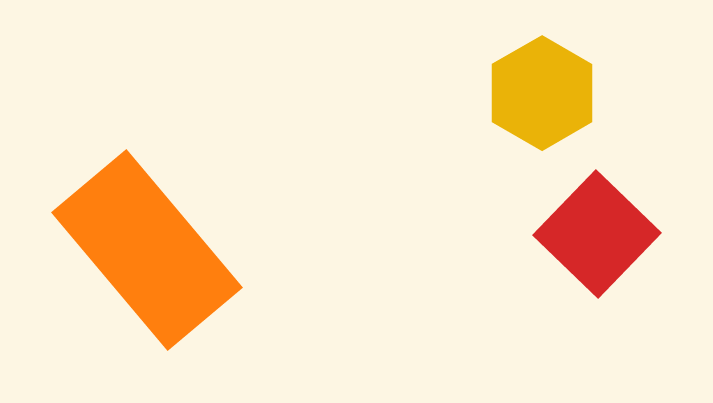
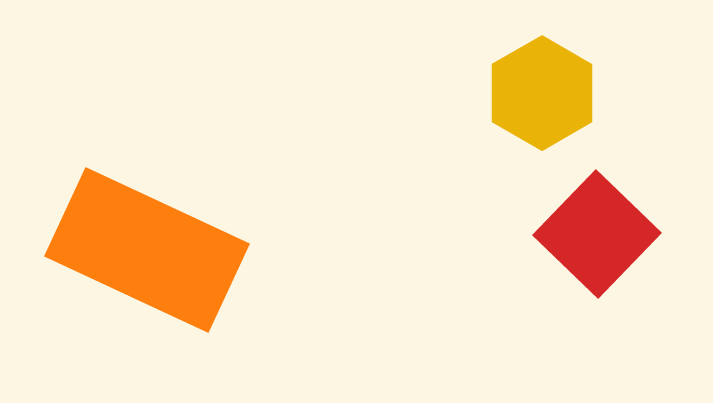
orange rectangle: rotated 25 degrees counterclockwise
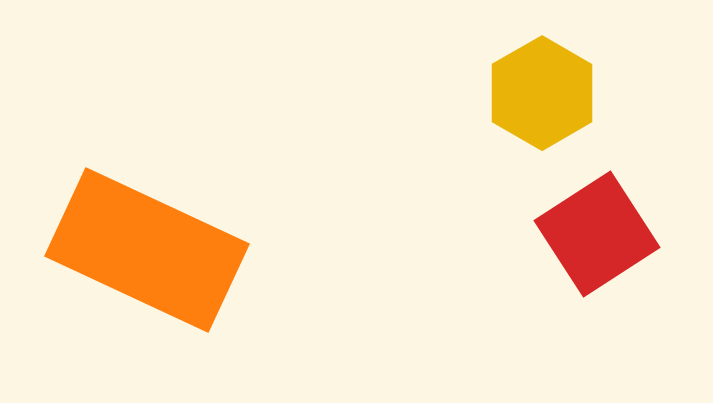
red square: rotated 13 degrees clockwise
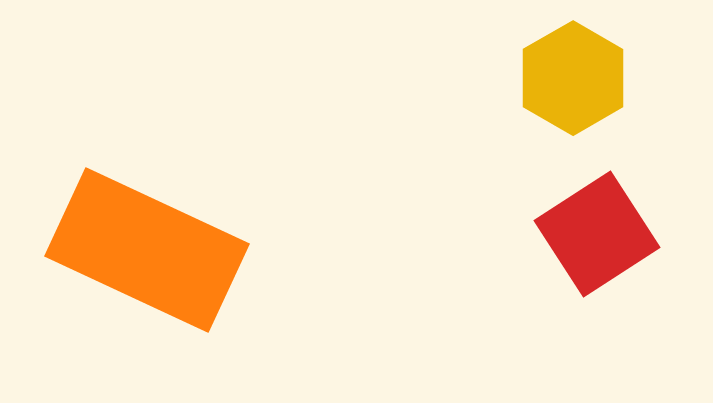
yellow hexagon: moved 31 px right, 15 px up
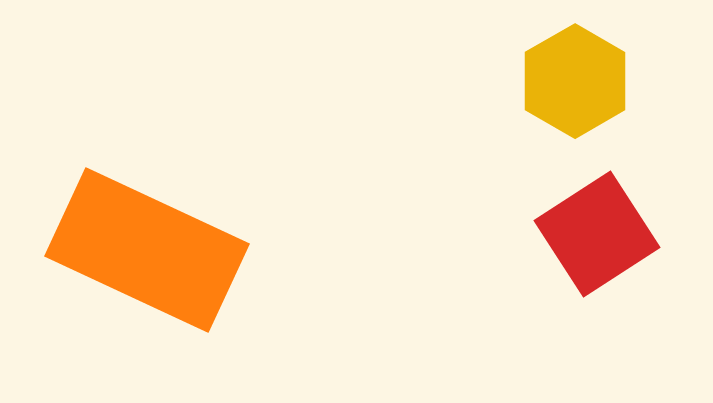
yellow hexagon: moved 2 px right, 3 px down
